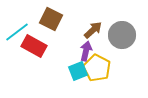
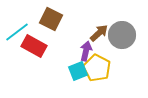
brown arrow: moved 6 px right, 3 px down
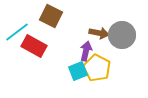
brown square: moved 3 px up
brown arrow: rotated 54 degrees clockwise
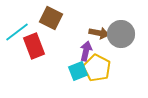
brown square: moved 2 px down
gray circle: moved 1 px left, 1 px up
red rectangle: rotated 40 degrees clockwise
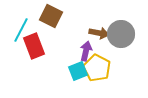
brown square: moved 2 px up
cyan line: moved 4 px right, 2 px up; rotated 25 degrees counterclockwise
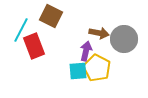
gray circle: moved 3 px right, 5 px down
cyan square: rotated 18 degrees clockwise
